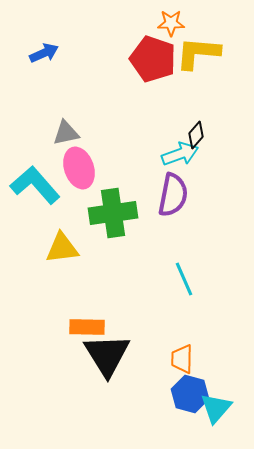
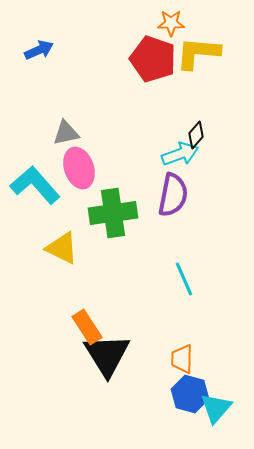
blue arrow: moved 5 px left, 3 px up
yellow triangle: rotated 33 degrees clockwise
orange rectangle: rotated 56 degrees clockwise
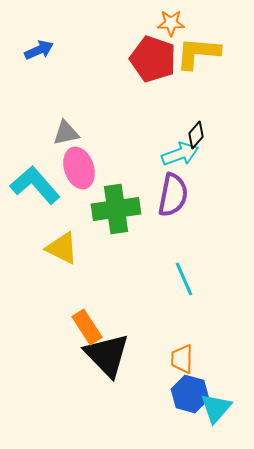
green cross: moved 3 px right, 4 px up
black triangle: rotated 12 degrees counterclockwise
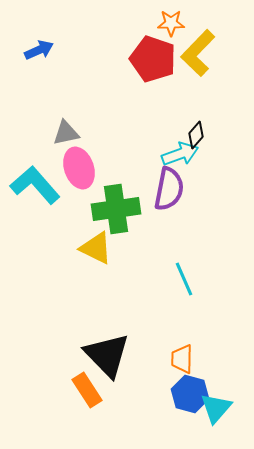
yellow L-shape: rotated 51 degrees counterclockwise
purple semicircle: moved 4 px left, 6 px up
yellow triangle: moved 34 px right
orange rectangle: moved 63 px down
